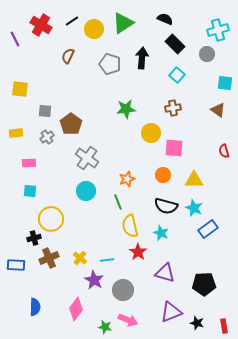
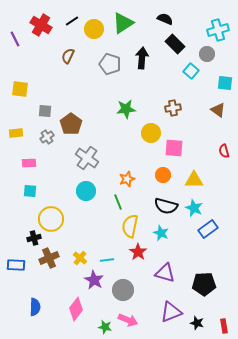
cyan square at (177, 75): moved 14 px right, 4 px up
yellow semicircle at (130, 226): rotated 25 degrees clockwise
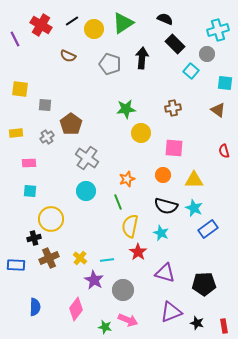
brown semicircle at (68, 56): rotated 91 degrees counterclockwise
gray square at (45, 111): moved 6 px up
yellow circle at (151, 133): moved 10 px left
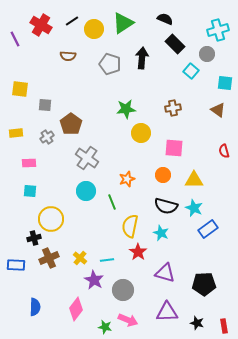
brown semicircle at (68, 56): rotated 21 degrees counterclockwise
green line at (118, 202): moved 6 px left
purple triangle at (171, 312): moved 4 px left; rotated 20 degrees clockwise
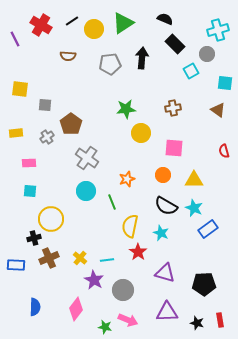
gray pentagon at (110, 64): rotated 25 degrees counterclockwise
cyan square at (191, 71): rotated 21 degrees clockwise
black semicircle at (166, 206): rotated 15 degrees clockwise
red rectangle at (224, 326): moved 4 px left, 6 px up
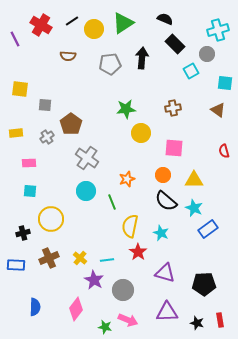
black semicircle at (166, 206): moved 5 px up; rotated 10 degrees clockwise
black cross at (34, 238): moved 11 px left, 5 px up
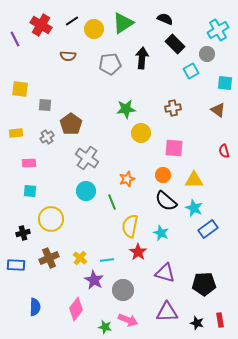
cyan cross at (218, 30): rotated 15 degrees counterclockwise
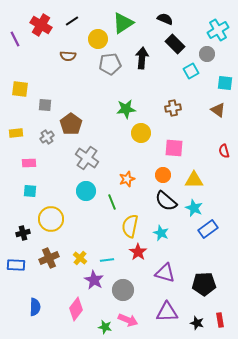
yellow circle at (94, 29): moved 4 px right, 10 px down
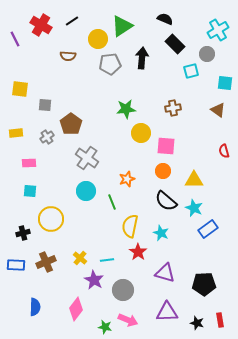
green triangle at (123, 23): moved 1 px left, 3 px down
cyan square at (191, 71): rotated 14 degrees clockwise
pink square at (174, 148): moved 8 px left, 2 px up
orange circle at (163, 175): moved 4 px up
brown cross at (49, 258): moved 3 px left, 4 px down
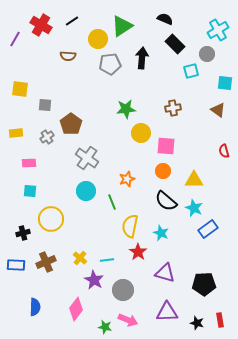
purple line at (15, 39): rotated 56 degrees clockwise
